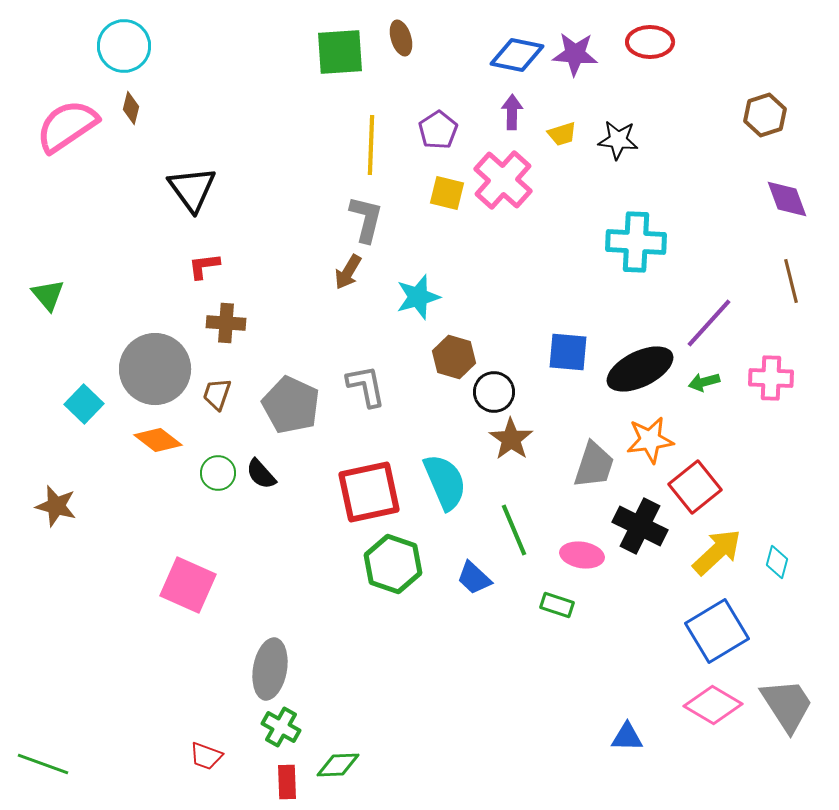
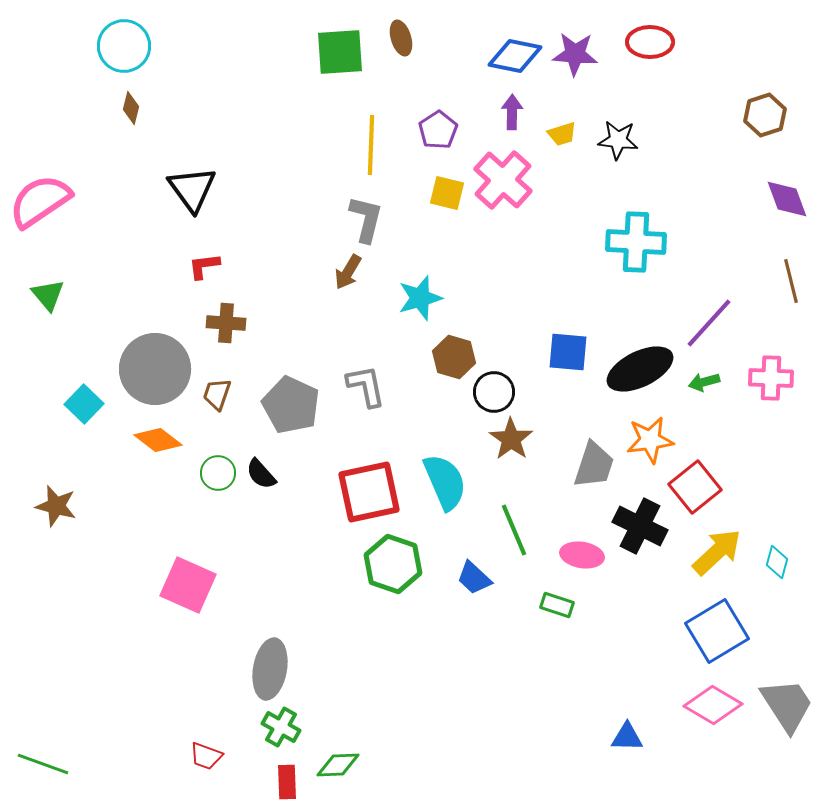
blue diamond at (517, 55): moved 2 px left, 1 px down
pink semicircle at (67, 126): moved 27 px left, 75 px down
cyan star at (418, 297): moved 2 px right, 1 px down
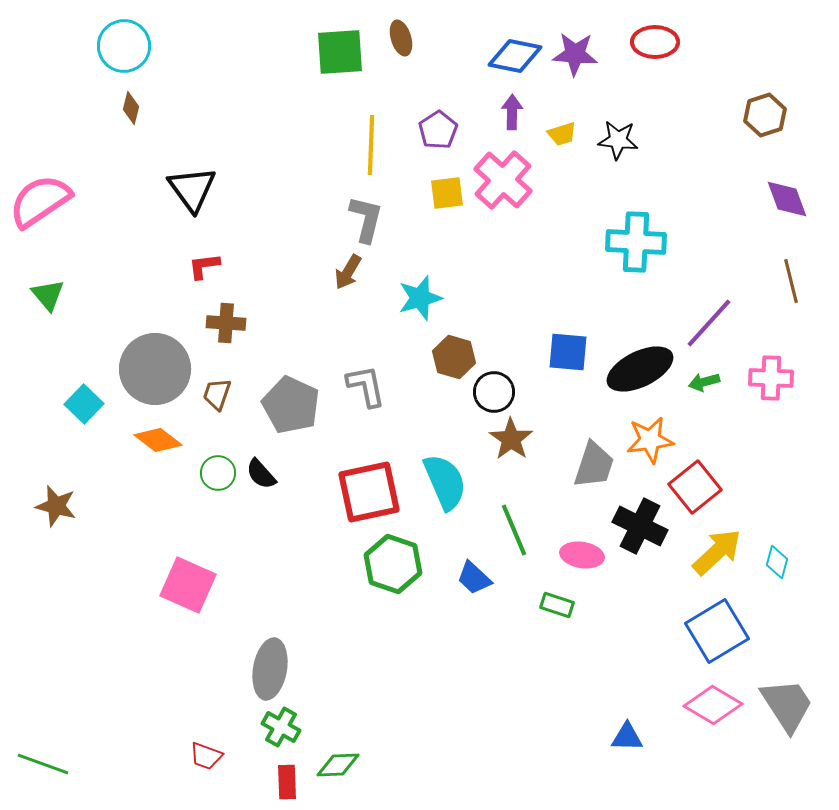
red ellipse at (650, 42): moved 5 px right
yellow square at (447, 193): rotated 21 degrees counterclockwise
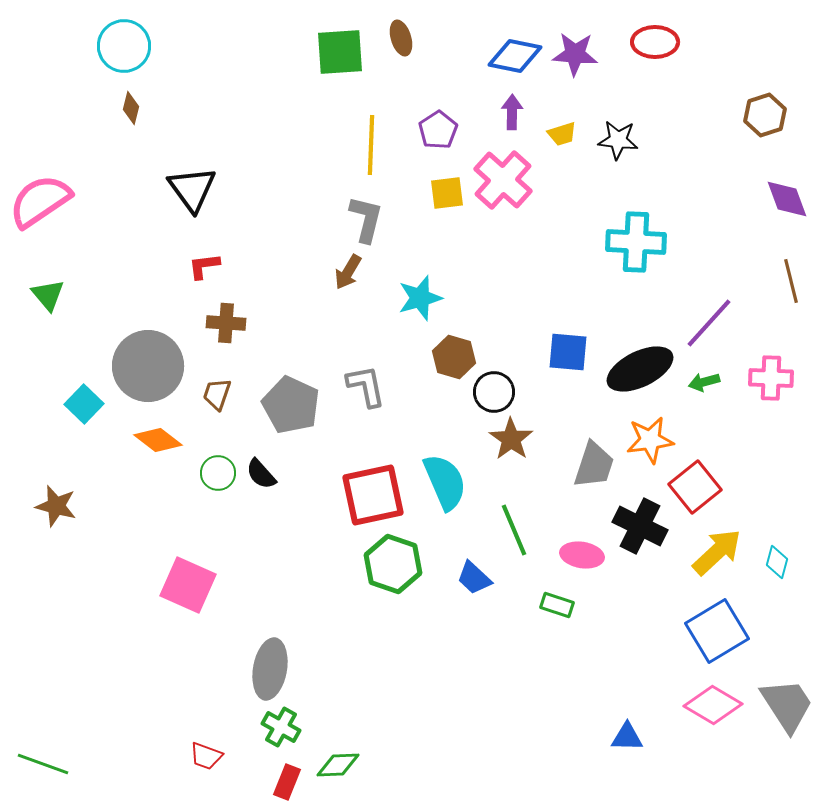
gray circle at (155, 369): moved 7 px left, 3 px up
red square at (369, 492): moved 4 px right, 3 px down
red rectangle at (287, 782): rotated 24 degrees clockwise
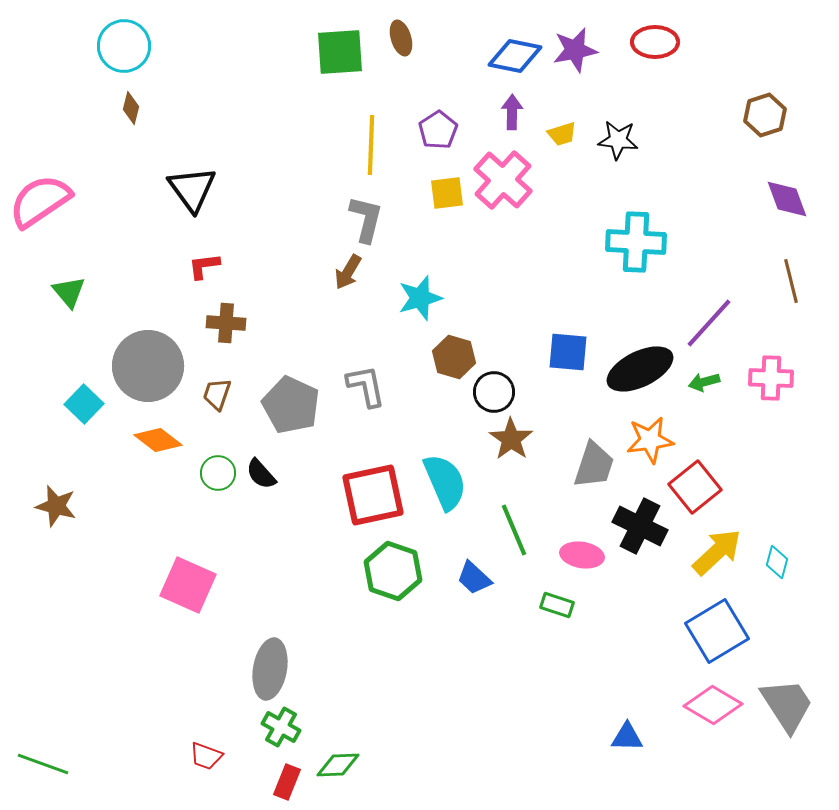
purple star at (575, 54): moved 4 px up; rotated 15 degrees counterclockwise
green triangle at (48, 295): moved 21 px right, 3 px up
green hexagon at (393, 564): moved 7 px down
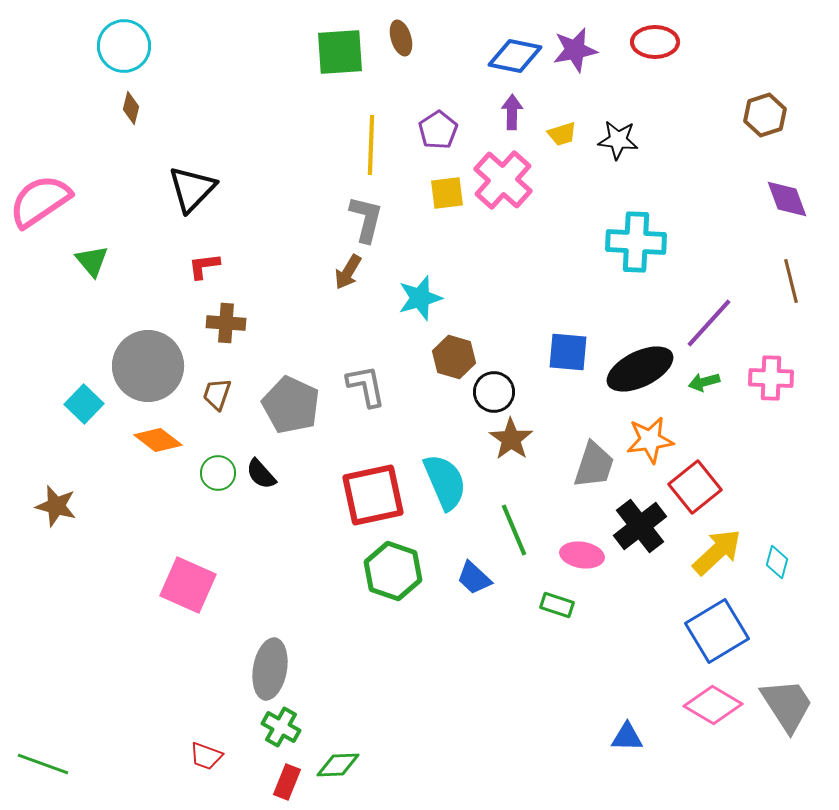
black triangle at (192, 189): rotated 20 degrees clockwise
green triangle at (69, 292): moved 23 px right, 31 px up
black cross at (640, 526): rotated 26 degrees clockwise
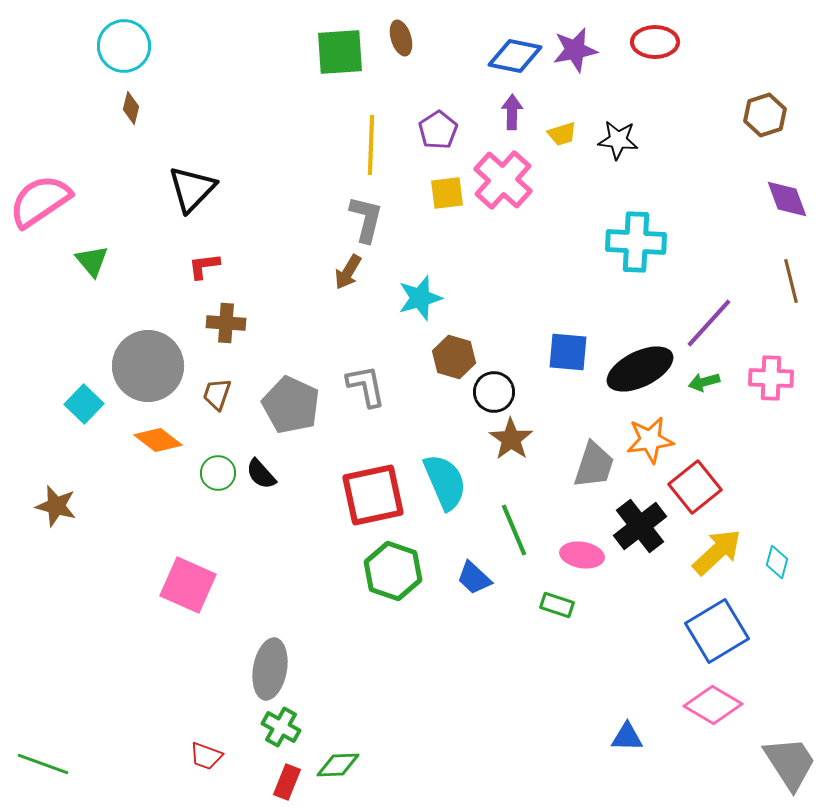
gray trapezoid at (787, 705): moved 3 px right, 58 px down
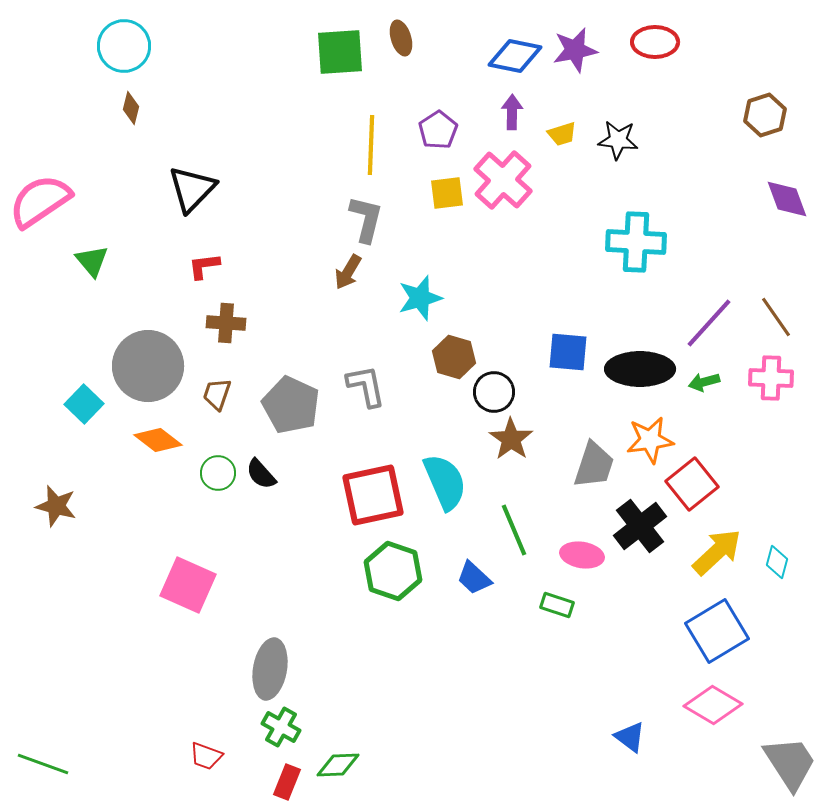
brown line at (791, 281): moved 15 px left, 36 px down; rotated 21 degrees counterclockwise
black ellipse at (640, 369): rotated 26 degrees clockwise
red square at (695, 487): moved 3 px left, 3 px up
blue triangle at (627, 737): moved 3 px right; rotated 36 degrees clockwise
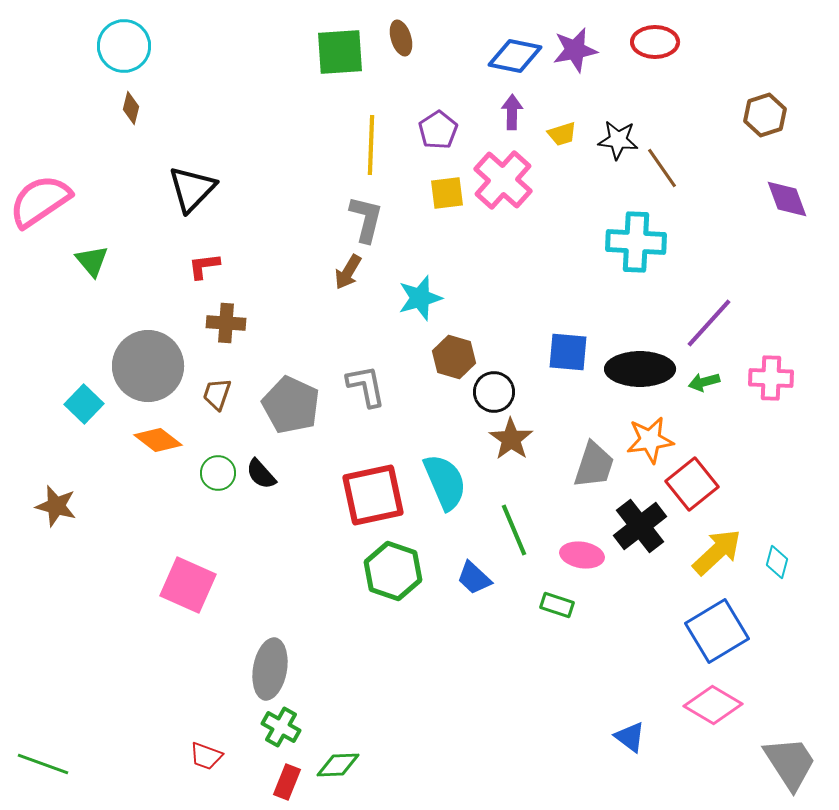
brown line at (776, 317): moved 114 px left, 149 px up
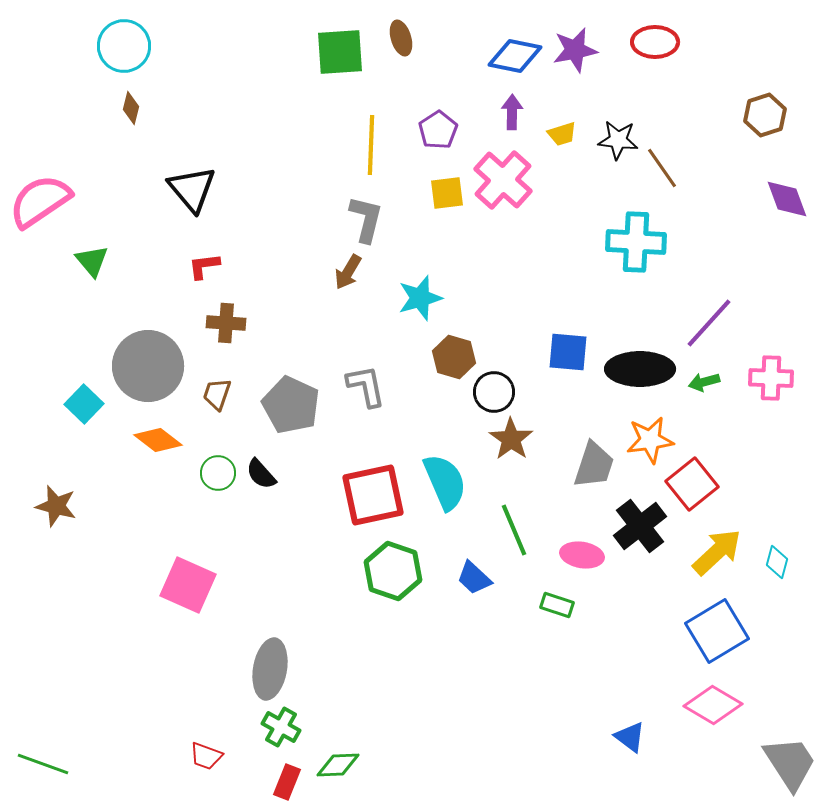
black triangle at (192, 189): rotated 24 degrees counterclockwise
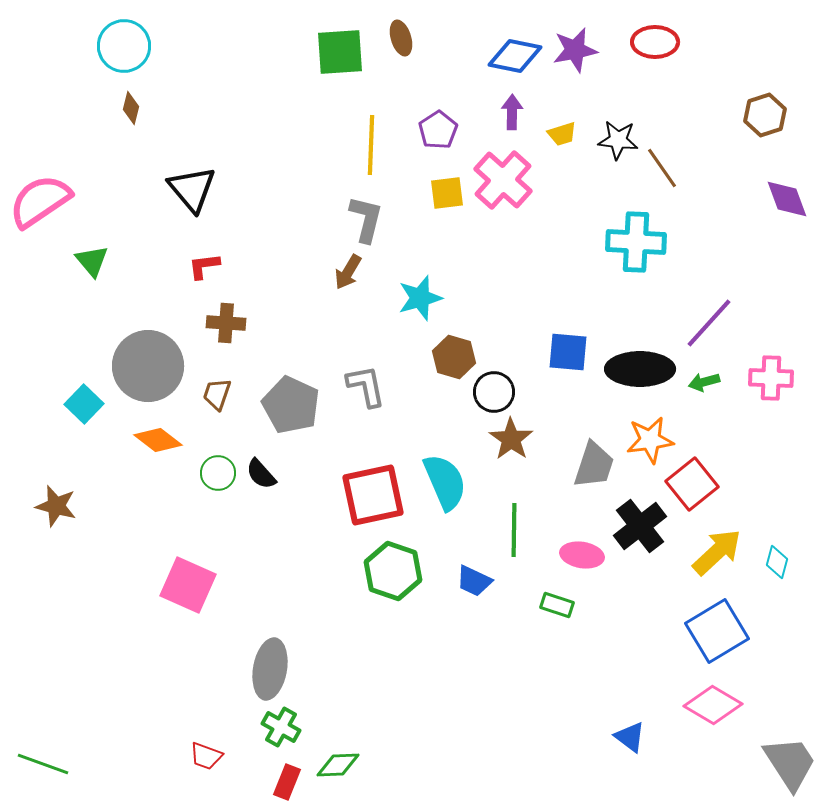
green line at (514, 530): rotated 24 degrees clockwise
blue trapezoid at (474, 578): moved 3 px down; rotated 18 degrees counterclockwise
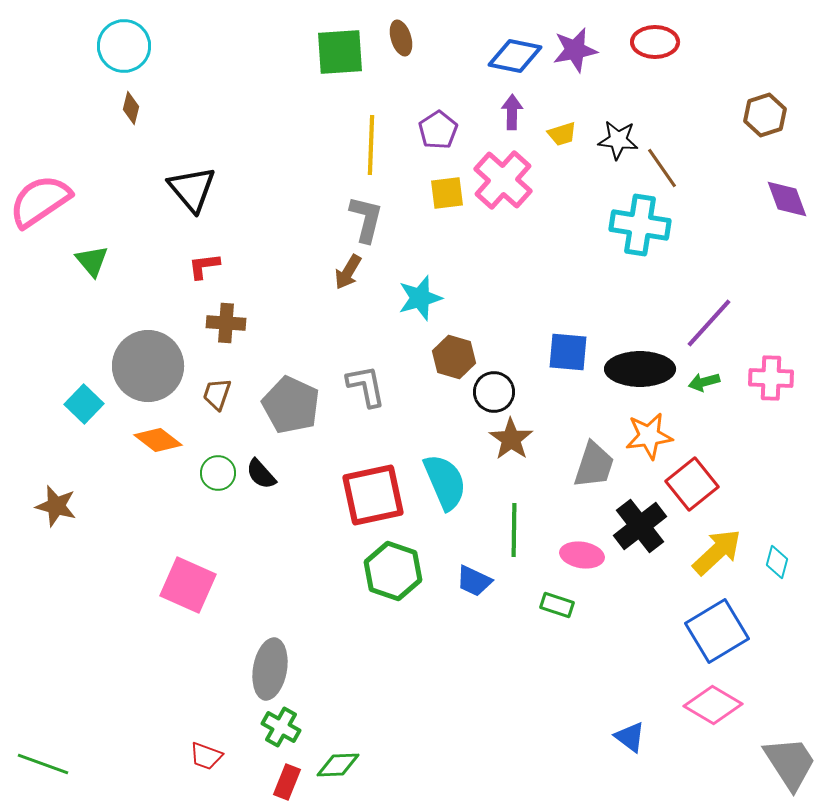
cyan cross at (636, 242): moved 4 px right, 17 px up; rotated 6 degrees clockwise
orange star at (650, 440): moved 1 px left, 4 px up
